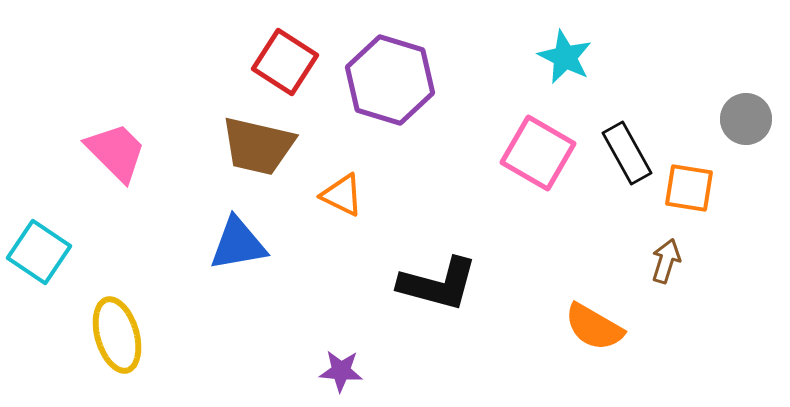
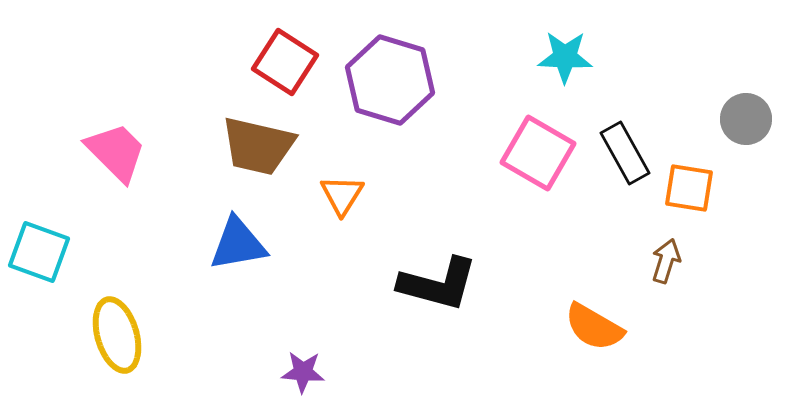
cyan star: rotated 24 degrees counterclockwise
black rectangle: moved 2 px left
orange triangle: rotated 36 degrees clockwise
cyan square: rotated 14 degrees counterclockwise
purple star: moved 38 px left, 1 px down
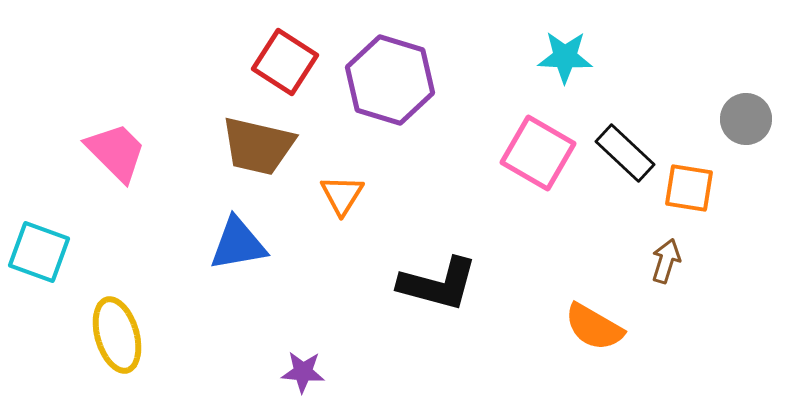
black rectangle: rotated 18 degrees counterclockwise
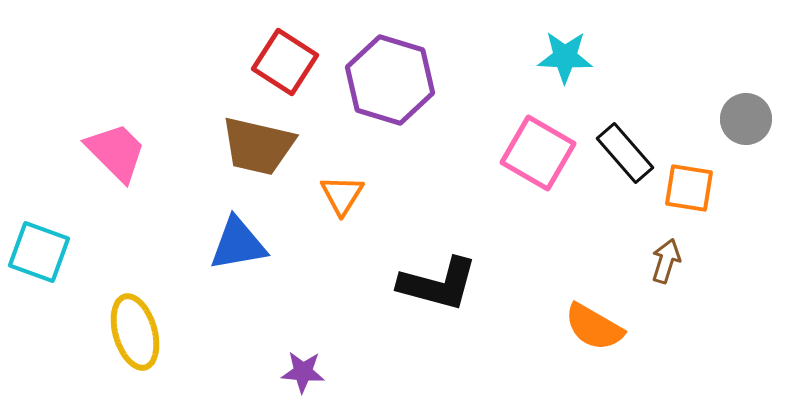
black rectangle: rotated 6 degrees clockwise
yellow ellipse: moved 18 px right, 3 px up
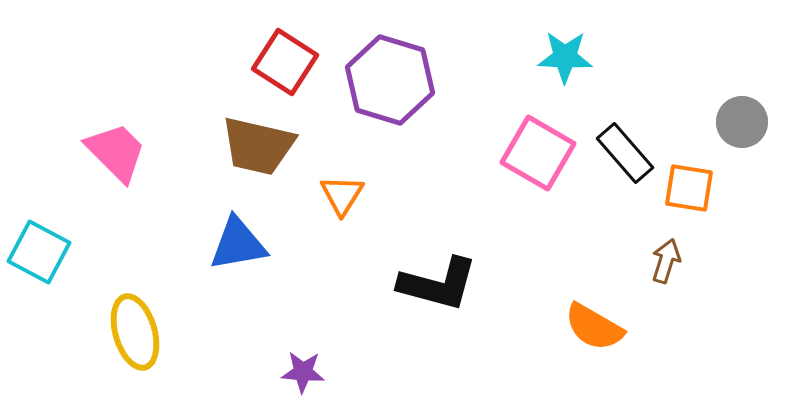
gray circle: moved 4 px left, 3 px down
cyan square: rotated 8 degrees clockwise
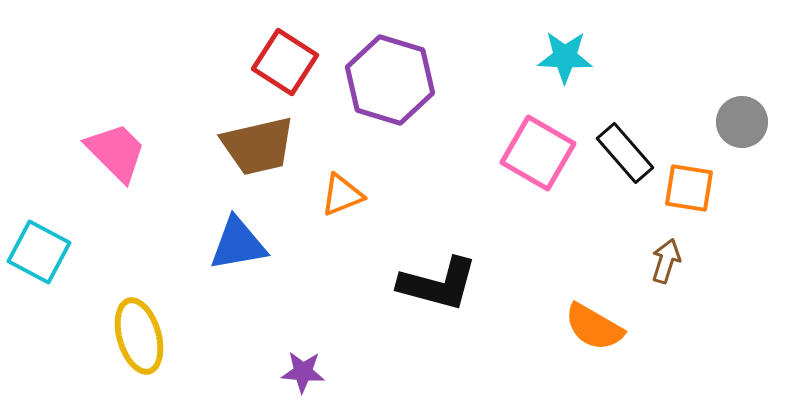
brown trapezoid: rotated 26 degrees counterclockwise
orange triangle: rotated 36 degrees clockwise
yellow ellipse: moved 4 px right, 4 px down
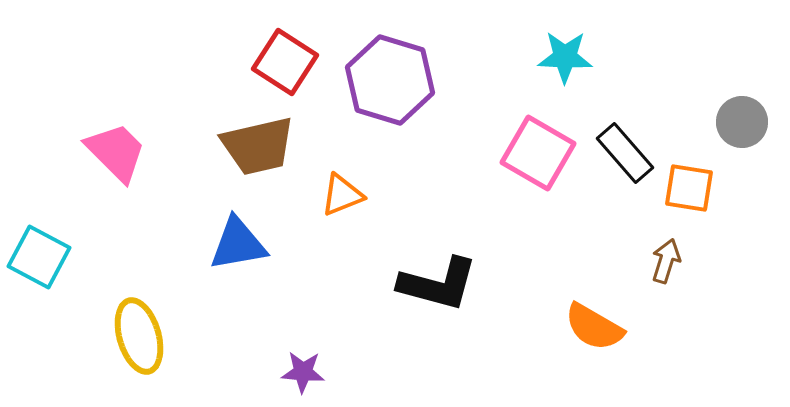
cyan square: moved 5 px down
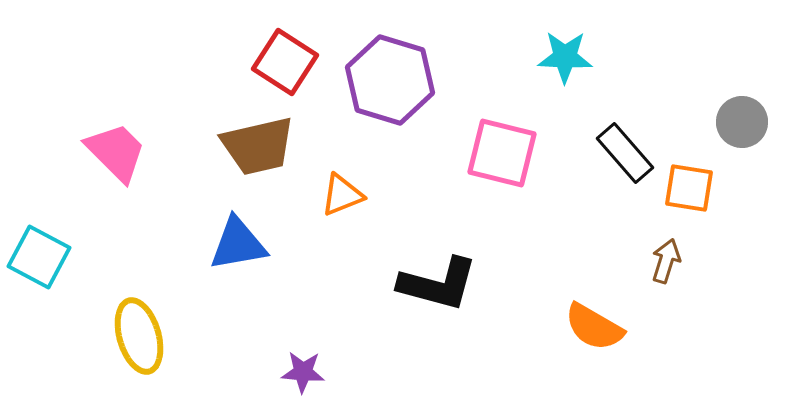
pink square: moved 36 px left; rotated 16 degrees counterclockwise
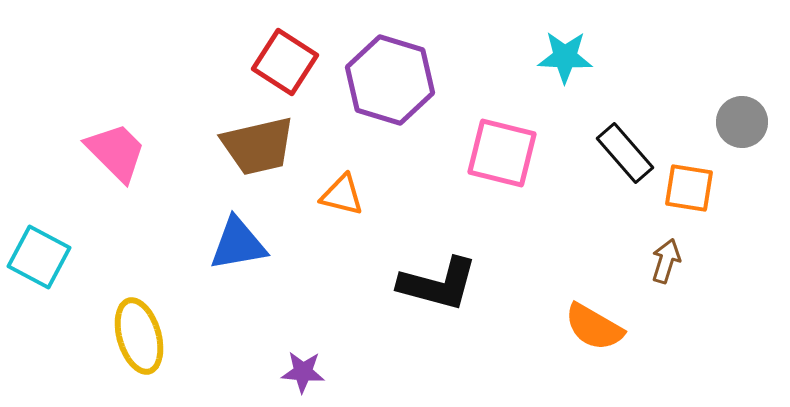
orange triangle: rotated 36 degrees clockwise
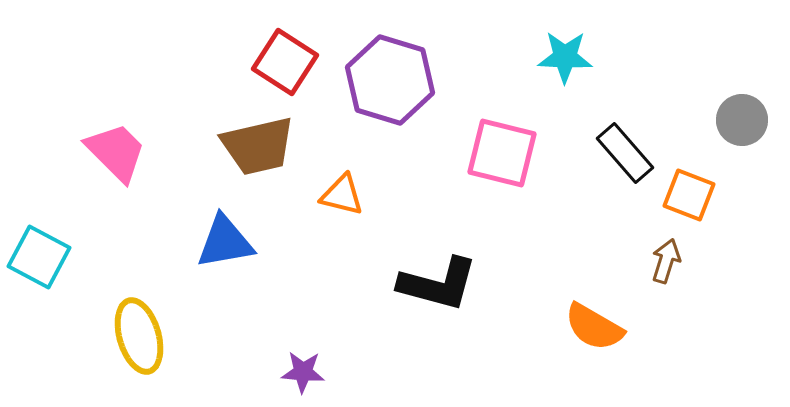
gray circle: moved 2 px up
orange square: moved 7 px down; rotated 12 degrees clockwise
blue triangle: moved 13 px left, 2 px up
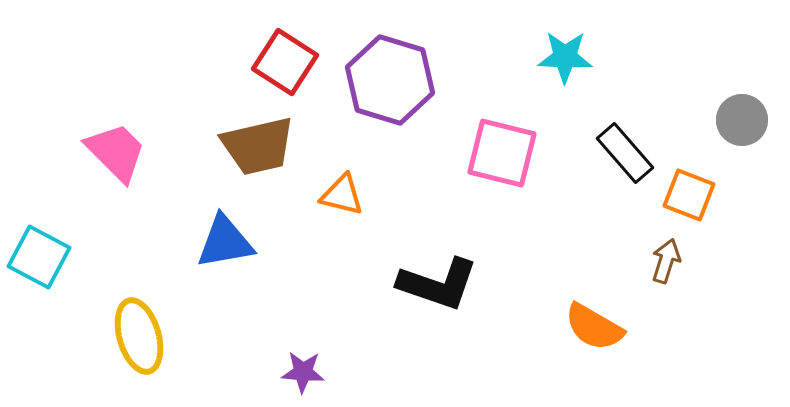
black L-shape: rotated 4 degrees clockwise
